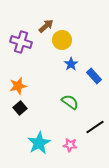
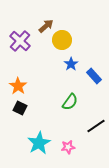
purple cross: moved 1 px left, 1 px up; rotated 25 degrees clockwise
orange star: rotated 24 degrees counterclockwise
green semicircle: rotated 90 degrees clockwise
black square: rotated 24 degrees counterclockwise
black line: moved 1 px right, 1 px up
pink star: moved 2 px left, 2 px down; rotated 16 degrees counterclockwise
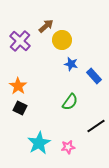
blue star: rotated 24 degrees counterclockwise
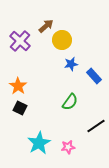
blue star: rotated 24 degrees counterclockwise
